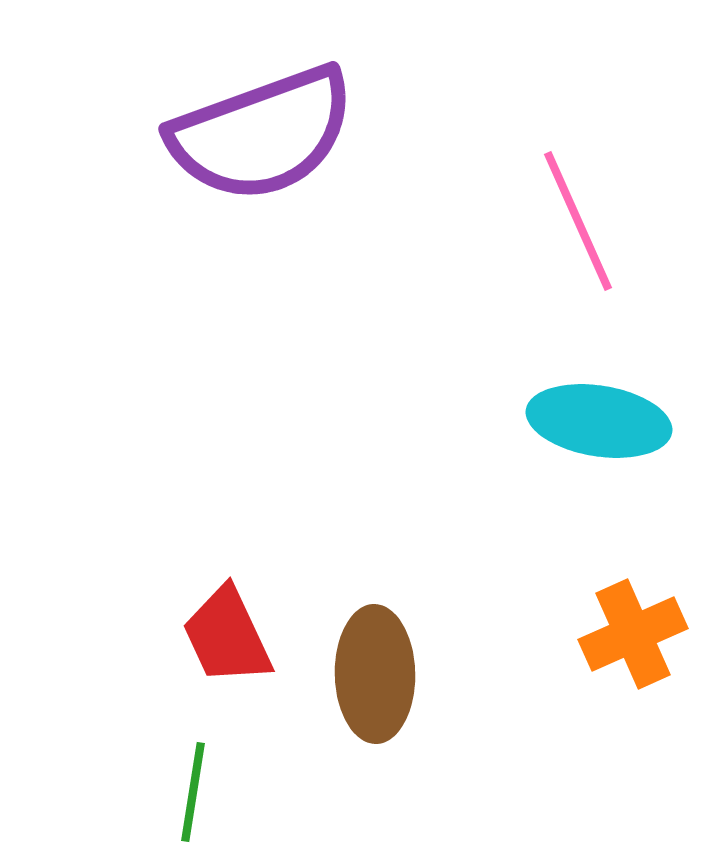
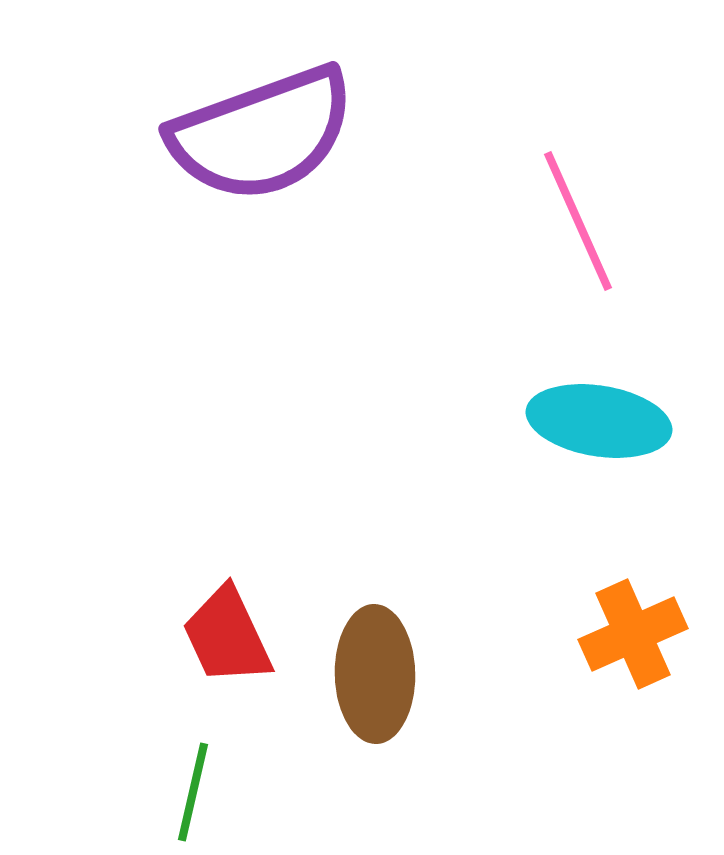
green line: rotated 4 degrees clockwise
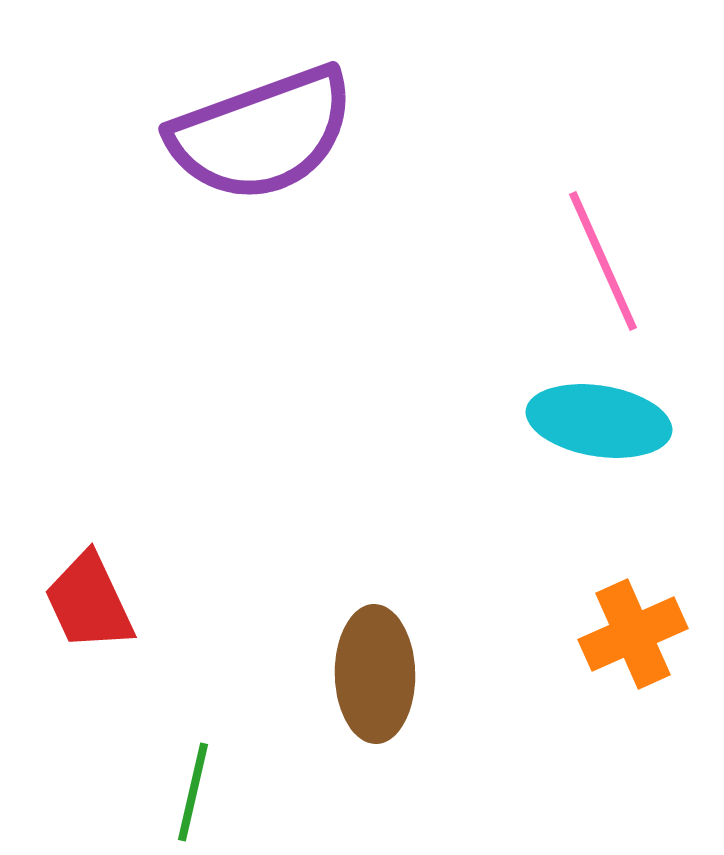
pink line: moved 25 px right, 40 px down
red trapezoid: moved 138 px left, 34 px up
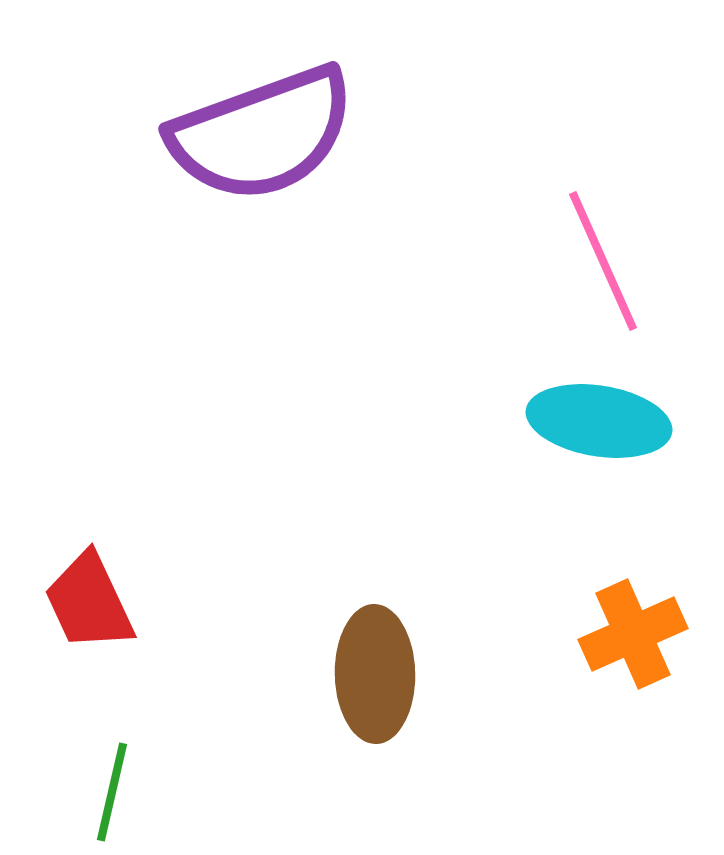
green line: moved 81 px left
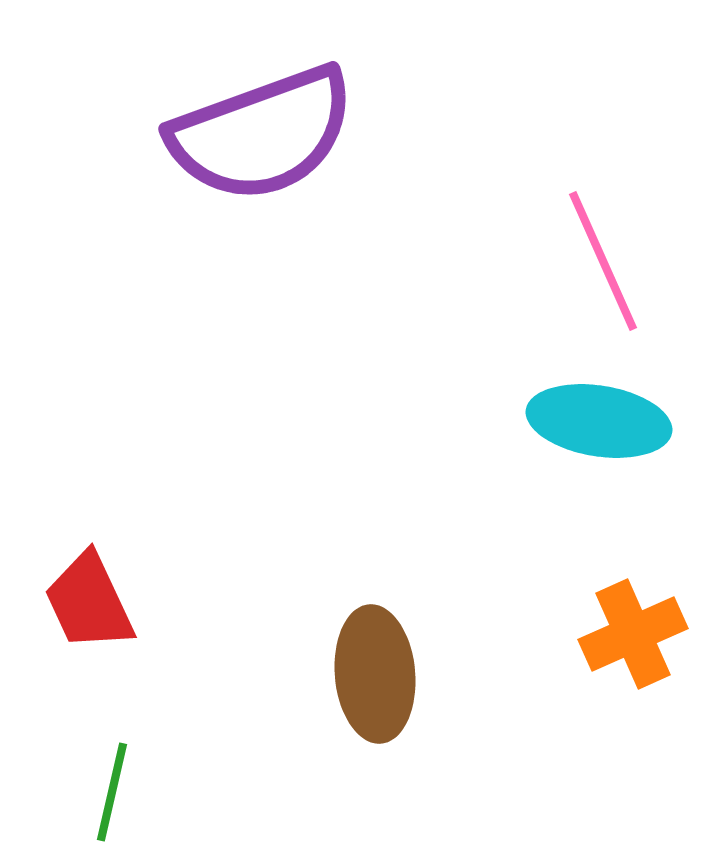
brown ellipse: rotated 4 degrees counterclockwise
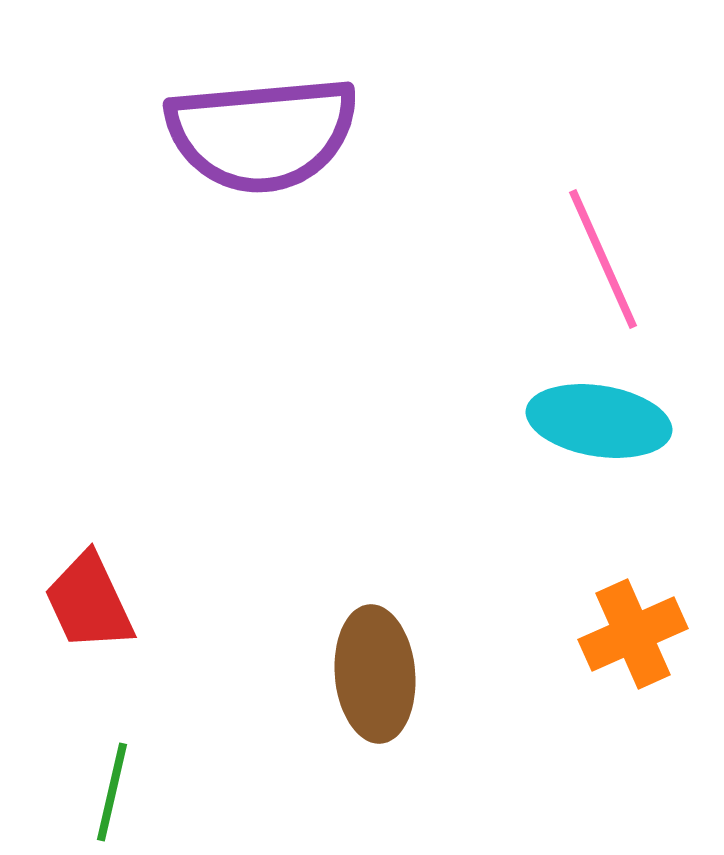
purple semicircle: rotated 15 degrees clockwise
pink line: moved 2 px up
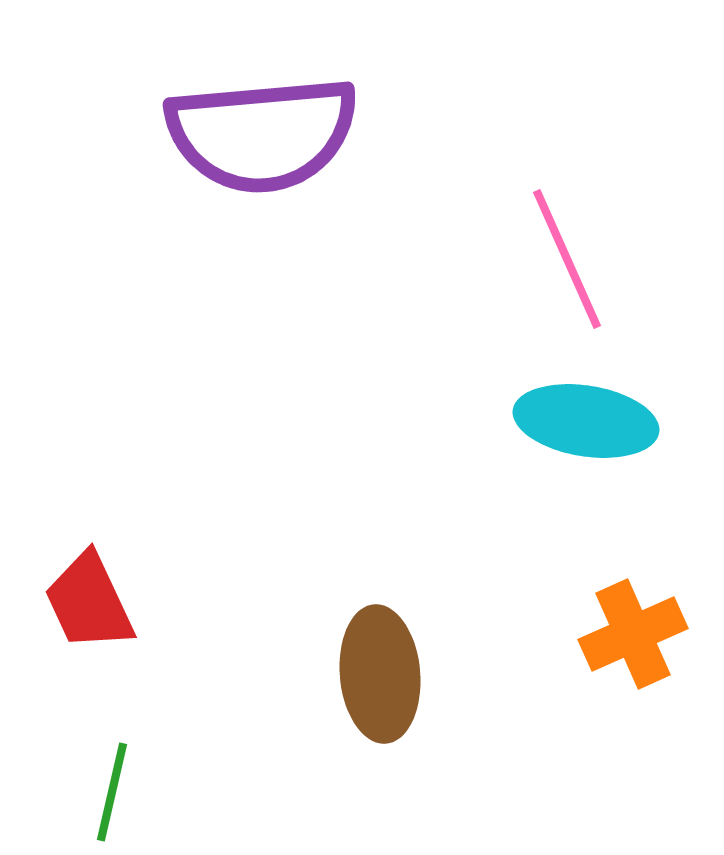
pink line: moved 36 px left
cyan ellipse: moved 13 px left
brown ellipse: moved 5 px right
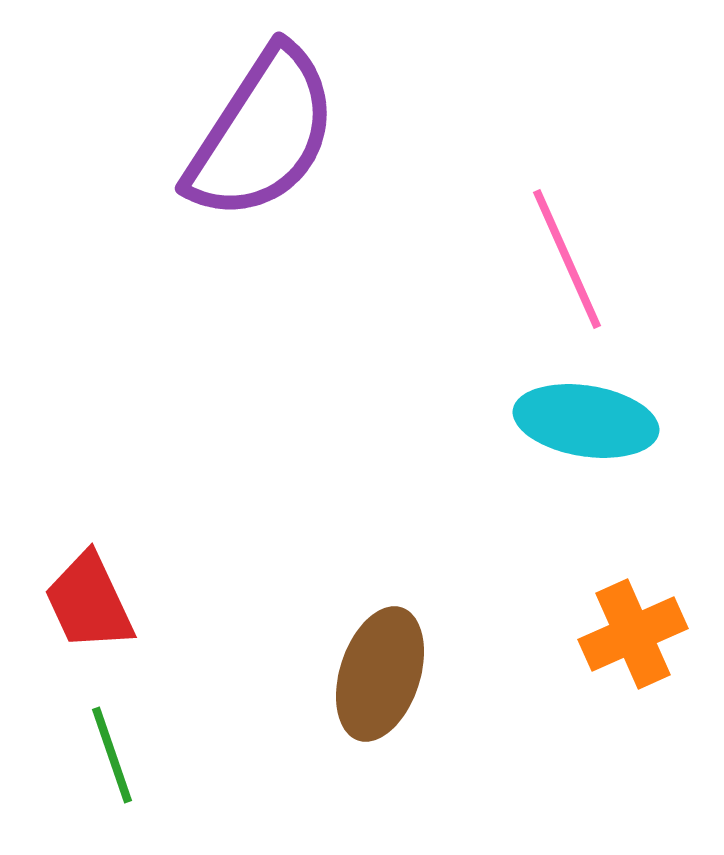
purple semicircle: rotated 52 degrees counterclockwise
brown ellipse: rotated 23 degrees clockwise
green line: moved 37 px up; rotated 32 degrees counterclockwise
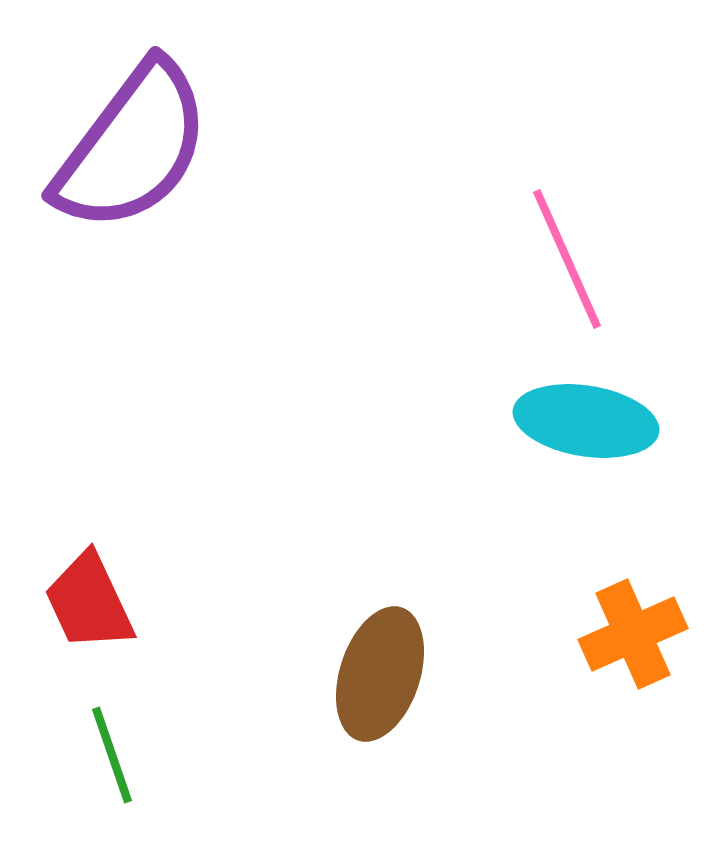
purple semicircle: moved 130 px left, 13 px down; rotated 4 degrees clockwise
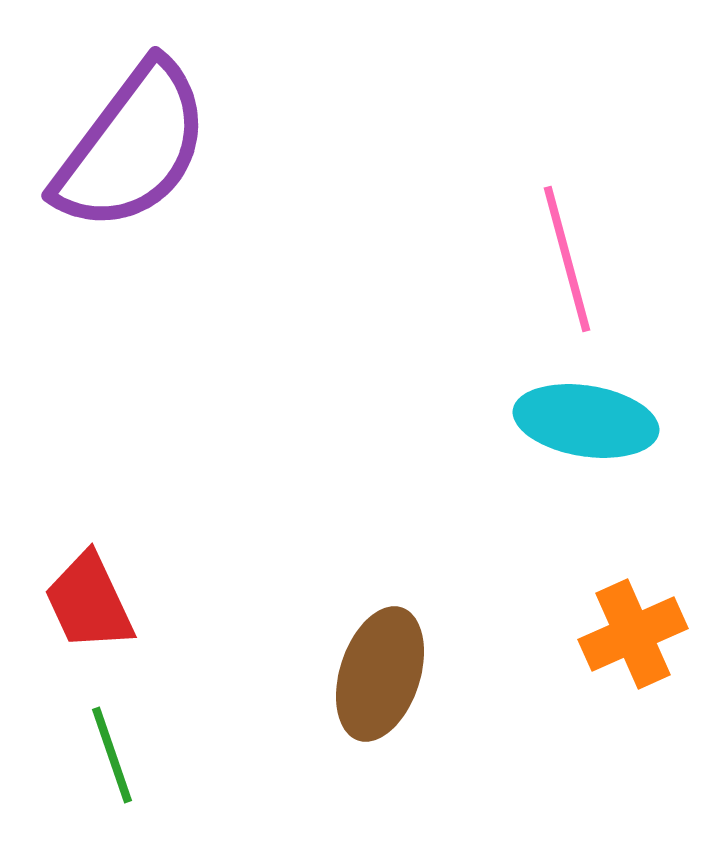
pink line: rotated 9 degrees clockwise
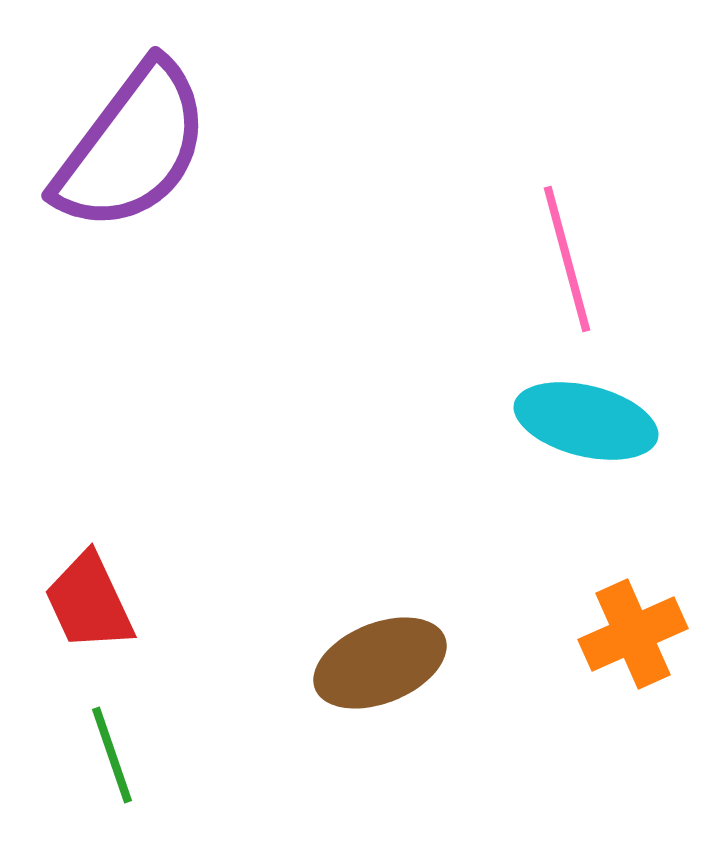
cyan ellipse: rotated 5 degrees clockwise
brown ellipse: moved 11 px up; rotated 50 degrees clockwise
